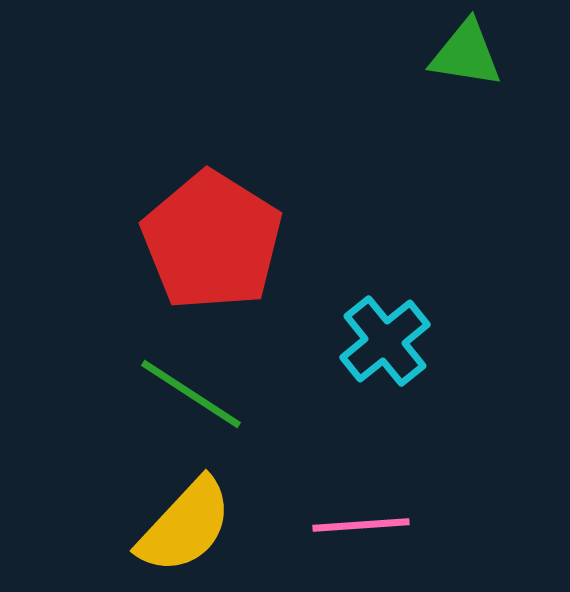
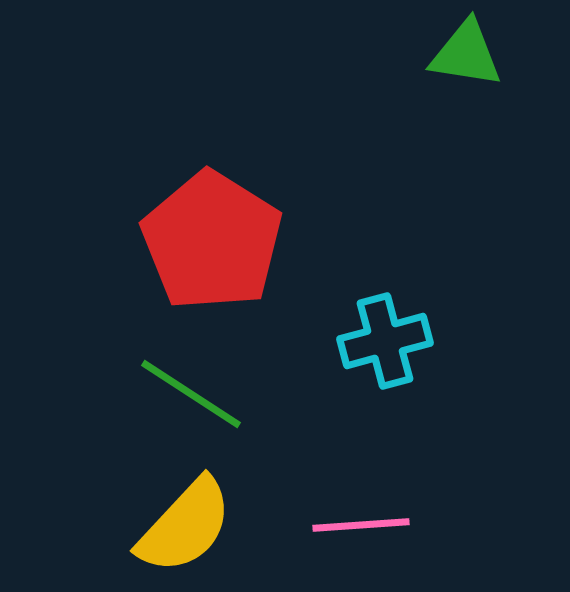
cyan cross: rotated 24 degrees clockwise
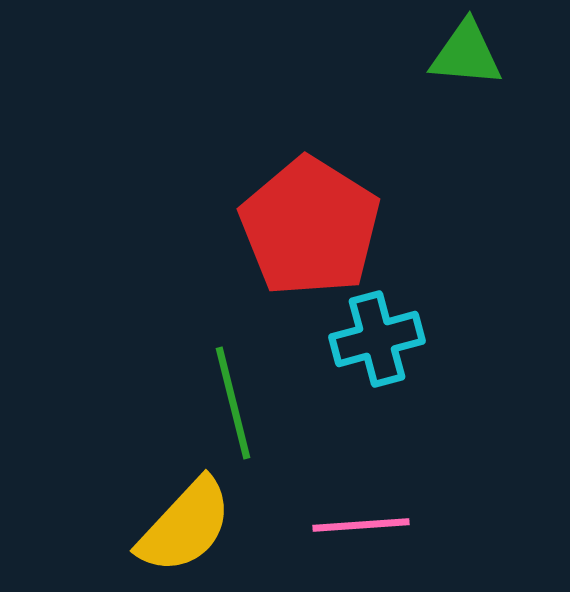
green triangle: rotated 4 degrees counterclockwise
red pentagon: moved 98 px right, 14 px up
cyan cross: moved 8 px left, 2 px up
green line: moved 42 px right, 9 px down; rotated 43 degrees clockwise
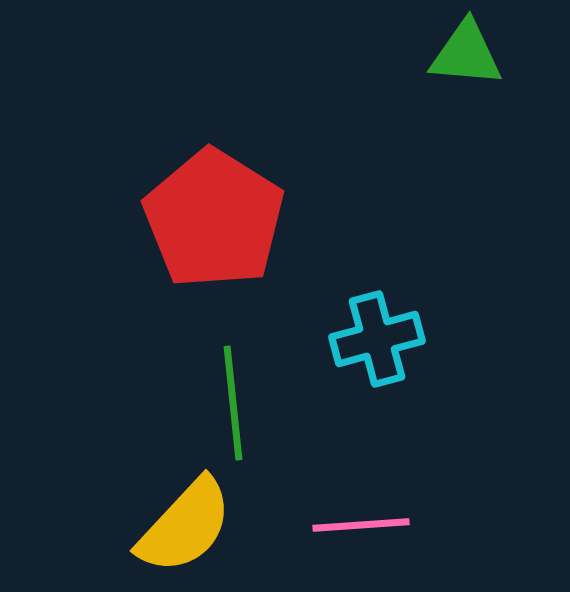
red pentagon: moved 96 px left, 8 px up
green line: rotated 8 degrees clockwise
